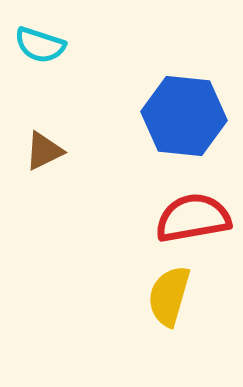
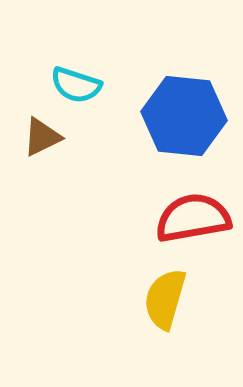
cyan semicircle: moved 36 px right, 40 px down
brown triangle: moved 2 px left, 14 px up
yellow semicircle: moved 4 px left, 3 px down
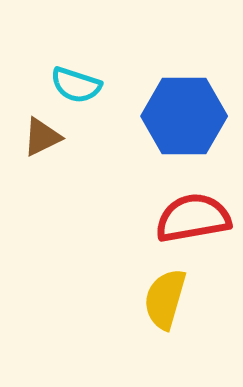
blue hexagon: rotated 6 degrees counterclockwise
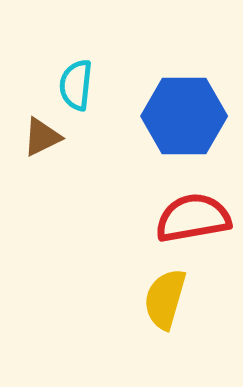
cyan semicircle: rotated 78 degrees clockwise
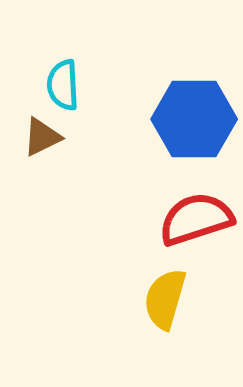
cyan semicircle: moved 13 px left; rotated 9 degrees counterclockwise
blue hexagon: moved 10 px right, 3 px down
red semicircle: moved 3 px right, 1 px down; rotated 8 degrees counterclockwise
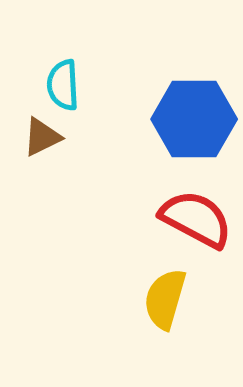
red semicircle: rotated 46 degrees clockwise
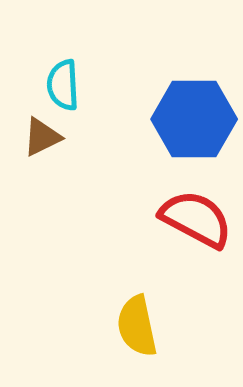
yellow semicircle: moved 28 px left, 27 px down; rotated 28 degrees counterclockwise
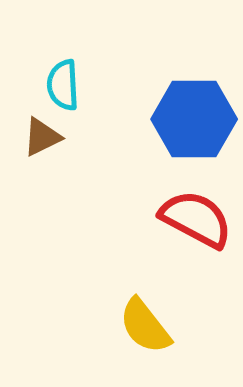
yellow semicircle: moved 8 px right; rotated 26 degrees counterclockwise
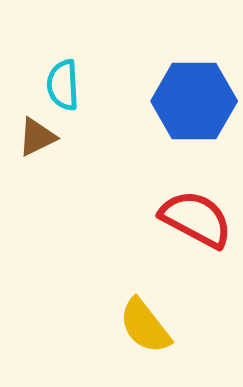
blue hexagon: moved 18 px up
brown triangle: moved 5 px left
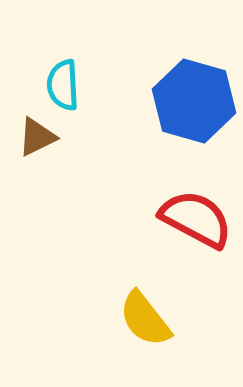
blue hexagon: rotated 16 degrees clockwise
yellow semicircle: moved 7 px up
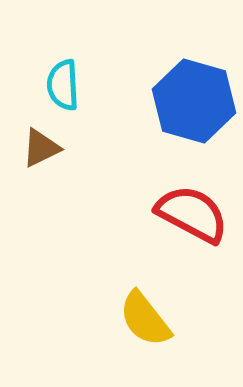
brown triangle: moved 4 px right, 11 px down
red semicircle: moved 4 px left, 5 px up
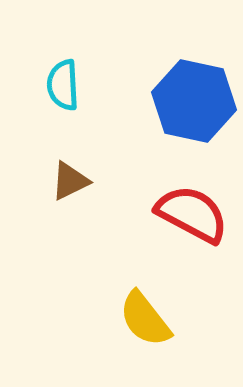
blue hexagon: rotated 4 degrees counterclockwise
brown triangle: moved 29 px right, 33 px down
